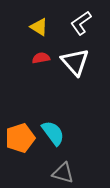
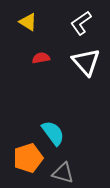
yellow triangle: moved 11 px left, 5 px up
white triangle: moved 11 px right
orange pentagon: moved 8 px right, 20 px down
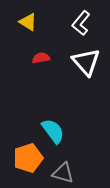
white L-shape: rotated 15 degrees counterclockwise
cyan semicircle: moved 2 px up
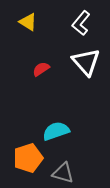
red semicircle: moved 11 px down; rotated 24 degrees counterclockwise
cyan semicircle: moved 3 px right; rotated 72 degrees counterclockwise
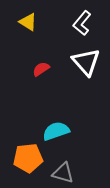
white L-shape: moved 1 px right
orange pentagon: rotated 12 degrees clockwise
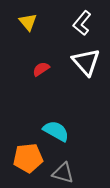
yellow triangle: rotated 18 degrees clockwise
cyan semicircle: rotated 48 degrees clockwise
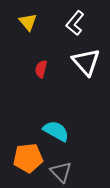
white L-shape: moved 7 px left
red semicircle: rotated 42 degrees counterclockwise
gray triangle: moved 2 px left, 1 px up; rotated 30 degrees clockwise
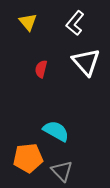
gray triangle: moved 1 px right, 1 px up
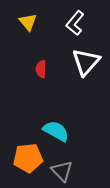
white triangle: rotated 24 degrees clockwise
red semicircle: rotated 12 degrees counterclockwise
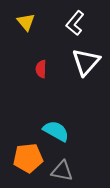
yellow triangle: moved 2 px left
gray triangle: rotated 35 degrees counterclockwise
